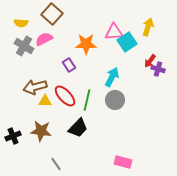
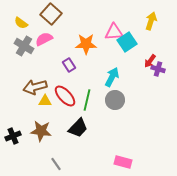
brown square: moved 1 px left
yellow semicircle: rotated 32 degrees clockwise
yellow arrow: moved 3 px right, 6 px up
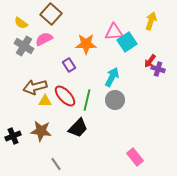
pink rectangle: moved 12 px right, 5 px up; rotated 36 degrees clockwise
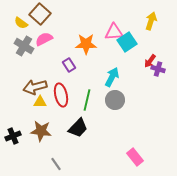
brown square: moved 11 px left
red ellipse: moved 4 px left, 1 px up; rotated 30 degrees clockwise
yellow triangle: moved 5 px left, 1 px down
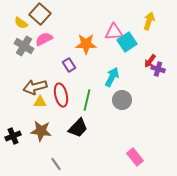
yellow arrow: moved 2 px left
gray circle: moved 7 px right
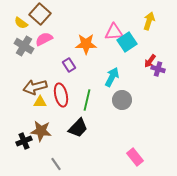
black cross: moved 11 px right, 5 px down
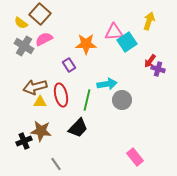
cyan arrow: moved 5 px left, 7 px down; rotated 54 degrees clockwise
